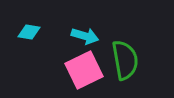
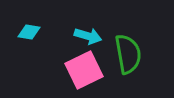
cyan arrow: moved 3 px right
green semicircle: moved 3 px right, 6 px up
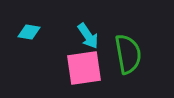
cyan arrow: rotated 40 degrees clockwise
pink square: moved 2 px up; rotated 18 degrees clockwise
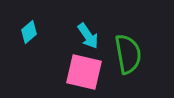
cyan diamond: rotated 50 degrees counterclockwise
pink square: moved 4 px down; rotated 21 degrees clockwise
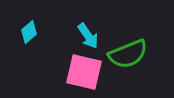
green semicircle: rotated 78 degrees clockwise
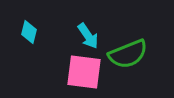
cyan diamond: rotated 35 degrees counterclockwise
pink square: rotated 6 degrees counterclockwise
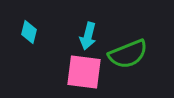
cyan arrow: rotated 48 degrees clockwise
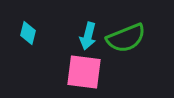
cyan diamond: moved 1 px left, 1 px down
green semicircle: moved 2 px left, 16 px up
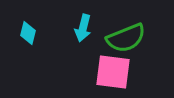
cyan arrow: moved 5 px left, 8 px up
pink square: moved 29 px right
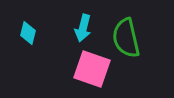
green semicircle: rotated 99 degrees clockwise
pink square: moved 21 px left, 3 px up; rotated 12 degrees clockwise
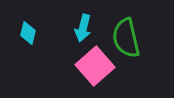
pink square: moved 3 px right, 3 px up; rotated 30 degrees clockwise
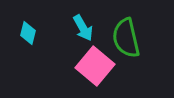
cyan arrow: rotated 44 degrees counterclockwise
pink square: rotated 9 degrees counterclockwise
